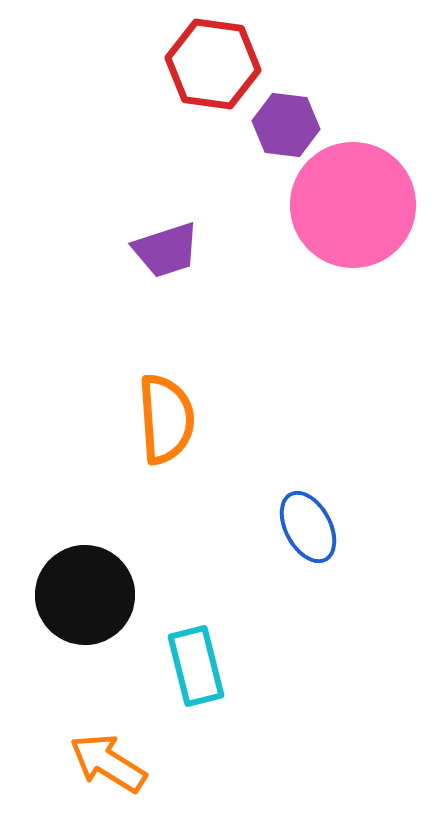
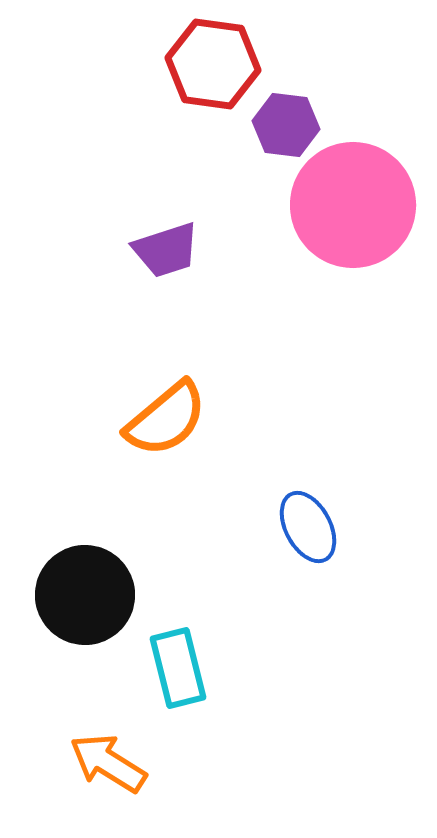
orange semicircle: rotated 54 degrees clockwise
cyan rectangle: moved 18 px left, 2 px down
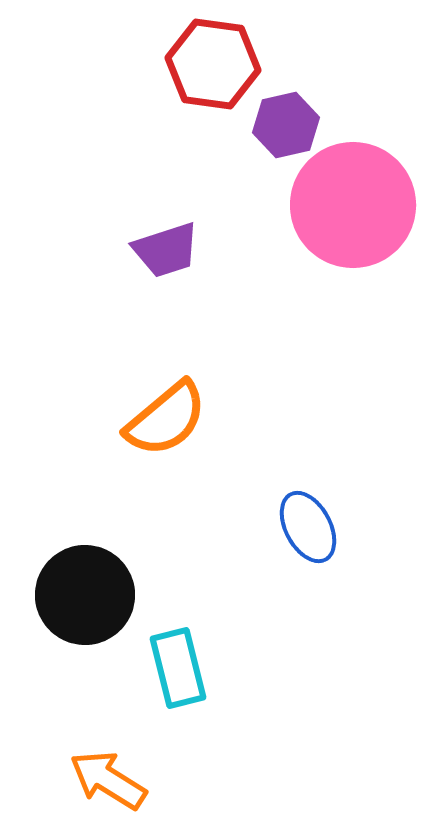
purple hexagon: rotated 20 degrees counterclockwise
orange arrow: moved 17 px down
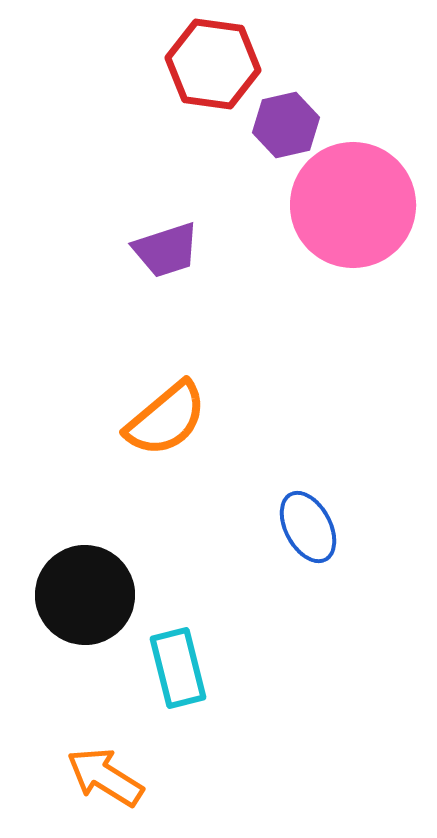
orange arrow: moved 3 px left, 3 px up
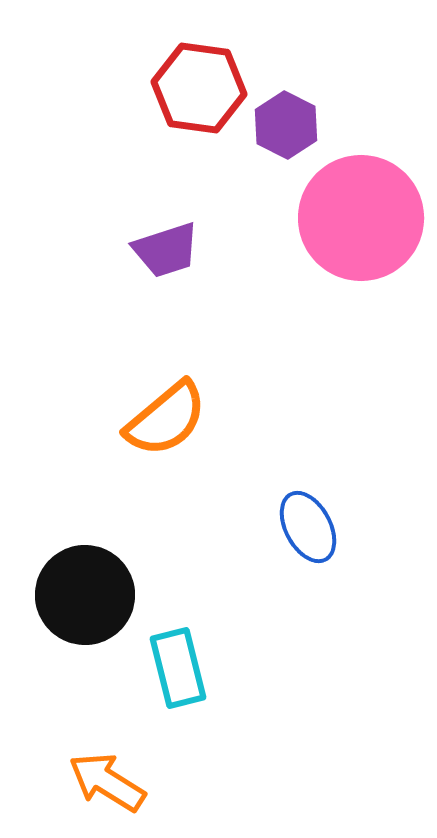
red hexagon: moved 14 px left, 24 px down
purple hexagon: rotated 20 degrees counterclockwise
pink circle: moved 8 px right, 13 px down
orange arrow: moved 2 px right, 5 px down
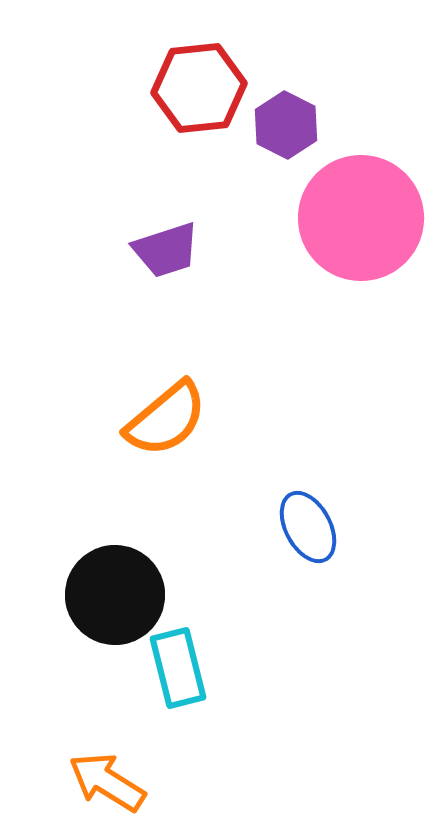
red hexagon: rotated 14 degrees counterclockwise
black circle: moved 30 px right
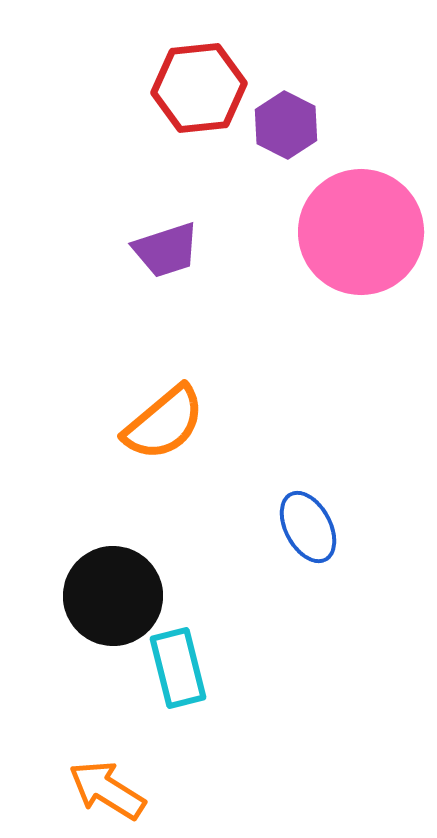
pink circle: moved 14 px down
orange semicircle: moved 2 px left, 4 px down
black circle: moved 2 px left, 1 px down
orange arrow: moved 8 px down
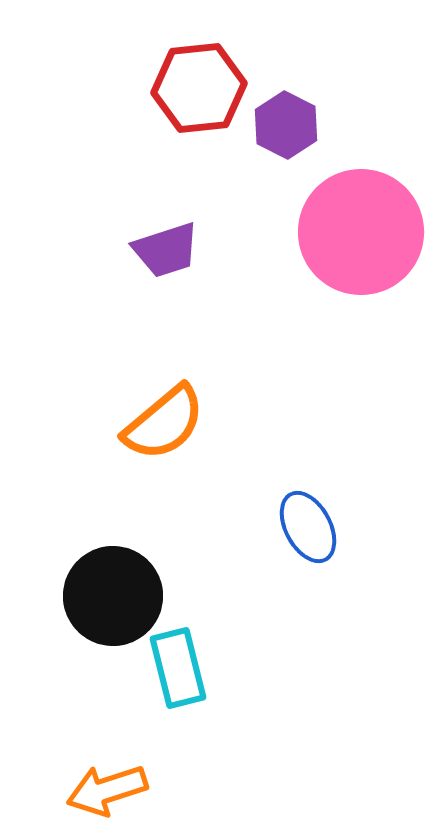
orange arrow: rotated 50 degrees counterclockwise
